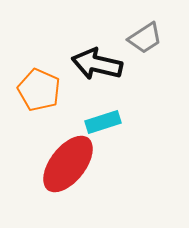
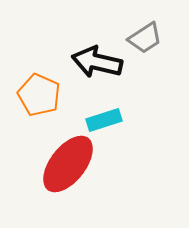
black arrow: moved 2 px up
orange pentagon: moved 5 px down
cyan rectangle: moved 1 px right, 2 px up
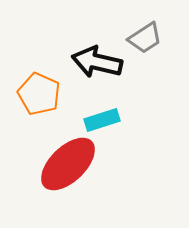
orange pentagon: moved 1 px up
cyan rectangle: moved 2 px left
red ellipse: rotated 8 degrees clockwise
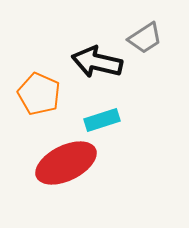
red ellipse: moved 2 px left, 1 px up; rotated 18 degrees clockwise
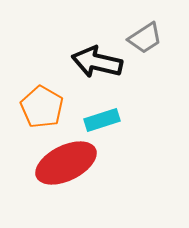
orange pentagon: moved 3 px right, 13 px down; rotated 6 degrees clockwise
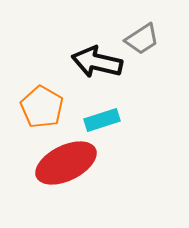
gray trapezoid: moved 3 px left, 1 px down
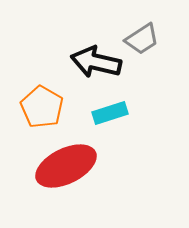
black arrow: moved 1 px left
cyan rectangle: moved 8 px right, 7 px up
red ellipse: moved 3 px down
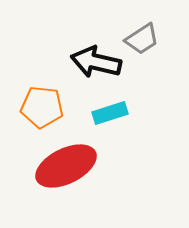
orange pentagon: rotated 24 degrees counterclockwise
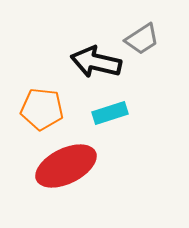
orange pentagon: moved 2 px down
